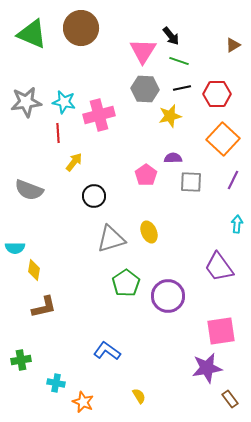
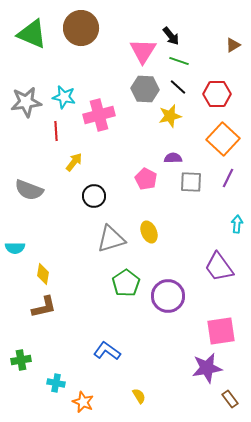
black line: moved 4 px left, 1 px up; rotated 54 degrees clockwise
cyan star: moved 5 px up
red line: moved 2 px left, 2 px up
pink pentagon: moved 4 px down; rotated 10 degrees counterclockwise
purple line: moved 5 px left, 2 px up
yellow diamond: moved 9 px right, 4 px down
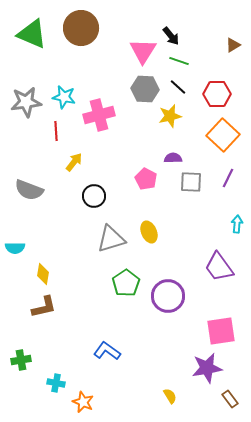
orange square: moved 4 px up
yellow semicircle: moved 31 px right
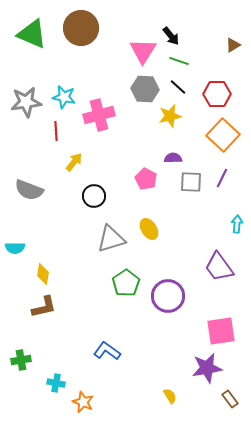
purple line: moved 6 px left
yellow ellipse: moved 3 px up; rotated 10 degrees counterclockwise
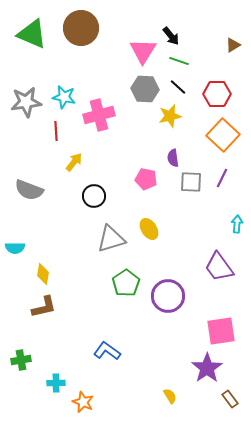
purple semicircle: rotated 96 degrees counterclockwise
pink pentagon: rotated 15 degrees counterclockwise
purple star: rotated 24 degrees counterclockwise
cyan cross: rotated 12 degrees counterclockwise
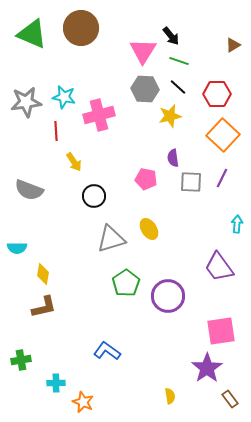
yellow arrow: rotated 108 degrees clockwise
cyan semicircle: moved 2 px right
yellow semicircle: rotated 21 degrees clockwise
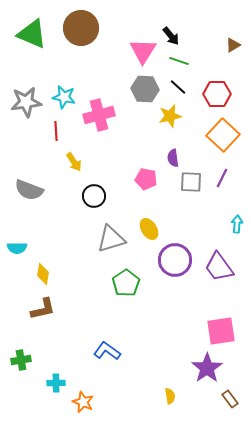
purple circle: moved 7 px right, 36 px up
brown L-shape: moved 1 px left, 2 px down
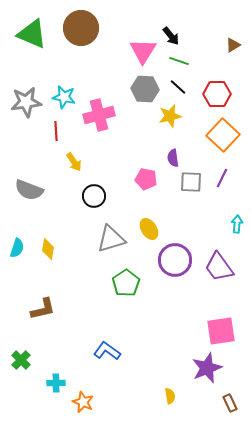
cyan semicircle: rotated 72 degrees counterclockwise
yellow diamond: moved 5 px right, 25 px up
green cross: rotated 36 degrees counterclockwise
purple star: rotated 12 degrees clockwise
brown rectangle: moved 4 px down; rotated 12 degrees clockwise
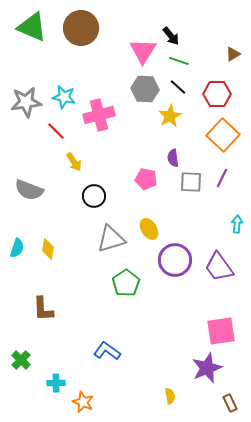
green triangle: moved 7 px up
brown triangle: moved 9 px down
yellow star: rotated 15 degrees counterclockwise
red line: rotated 42 degrees counterclockwise
brown L-shape: rotated 100 degrees clockwise
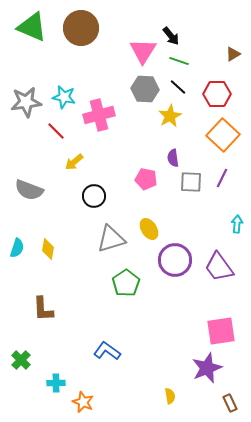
yellow arrow: rotated 84 degrees clockwise
